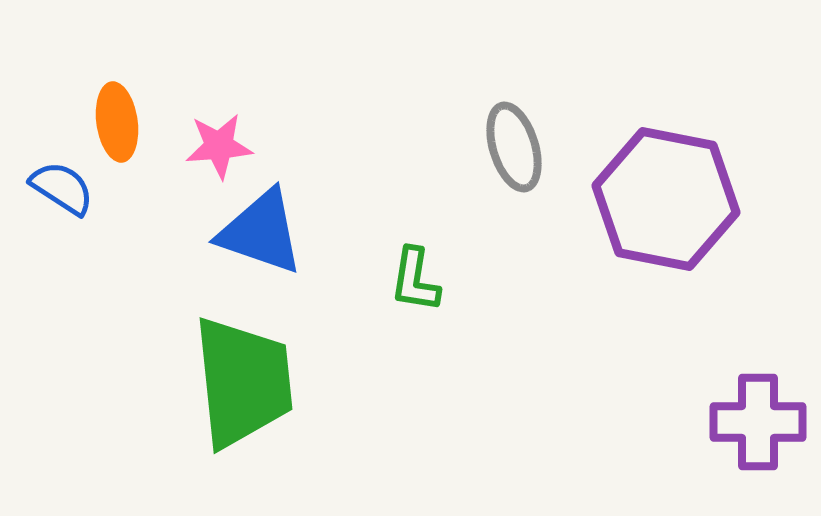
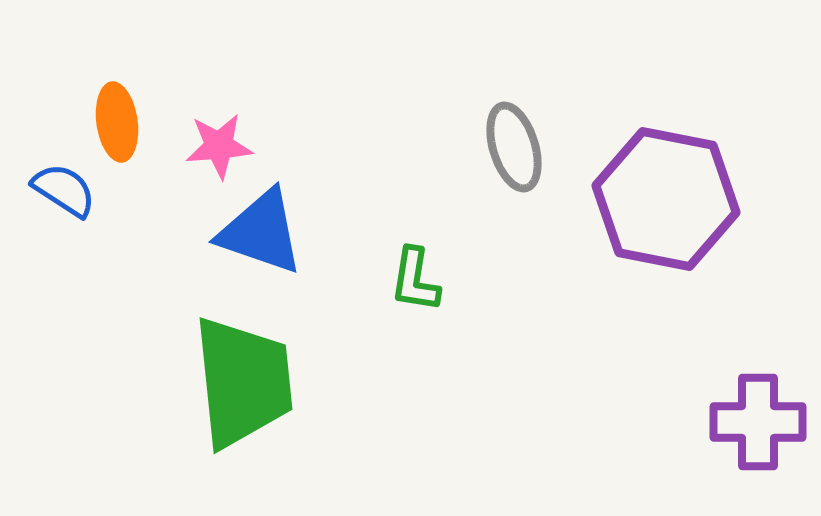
blue semicircle: moved 2 px right, 2 px down
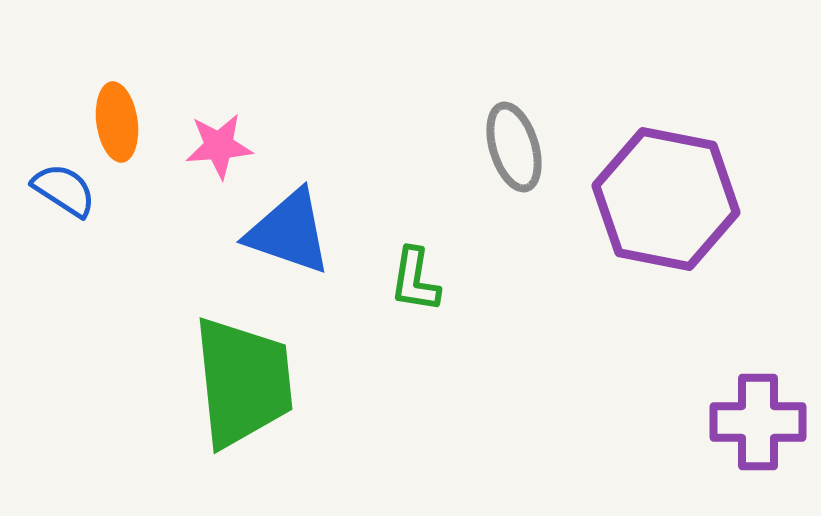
blue triangle: moved 28 px right
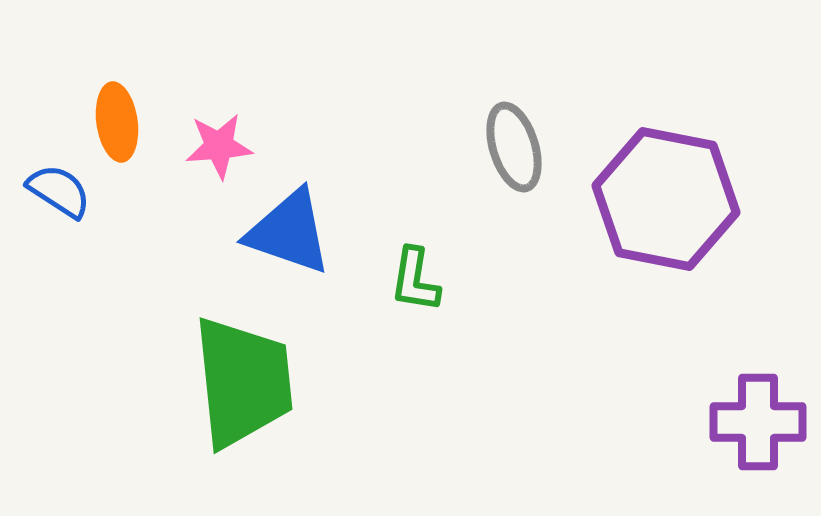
blue semicircle: moved 5 px left, 1 px down
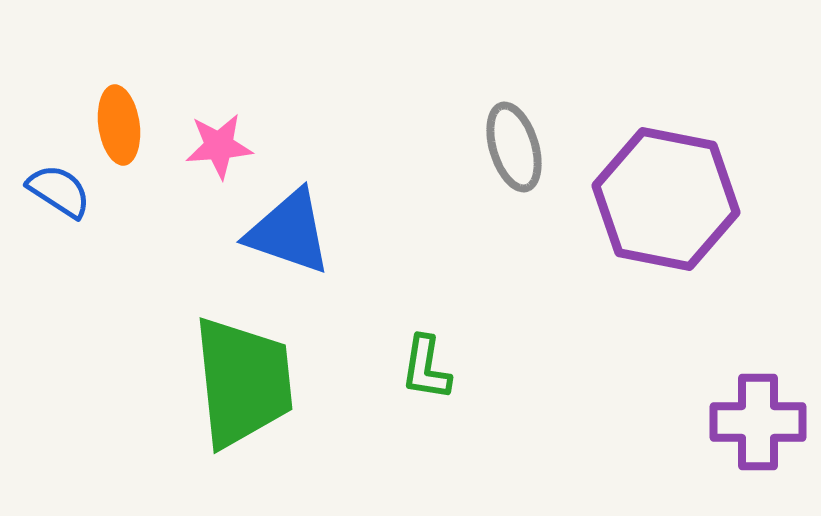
orange ellipse: moved 2 px right, 3 px down
green L-shape: moved 11 px right, 88 px down
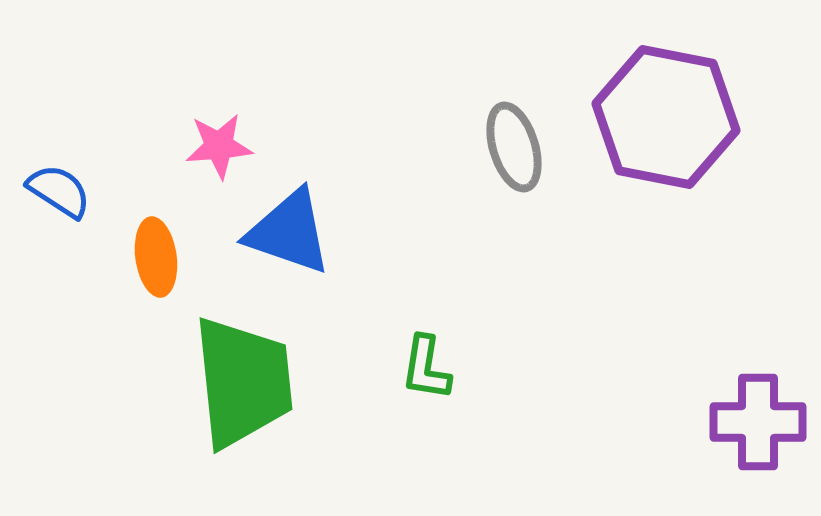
orange ellipse: moved 37 px right, 132 px down
purple hexagon: moved 82 px up
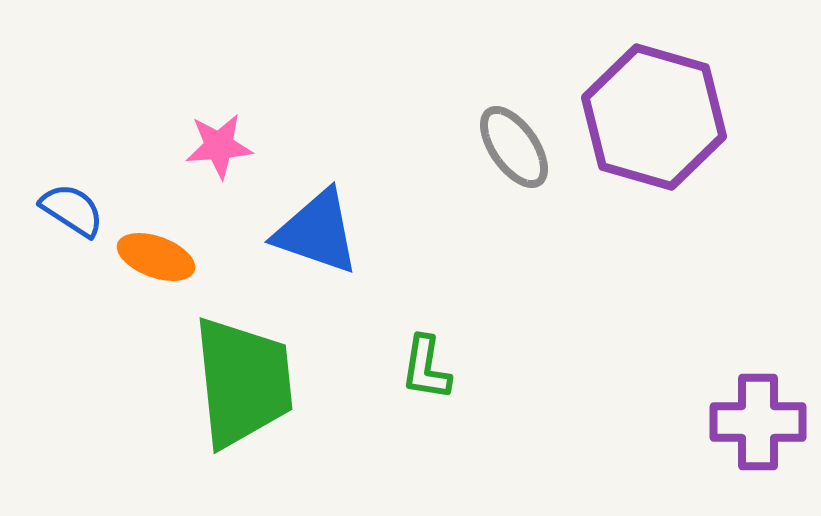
purple hexagon: moved 12 px left; rotated 5 degrees clockwise
gray ellipse: rotated 18 degrees counterclockwise
blue semicircle: moved 13 px right, 19 px down
blue triangle: moved 28 px right
orange ellipse: rotated 62 degrees counterclockwise
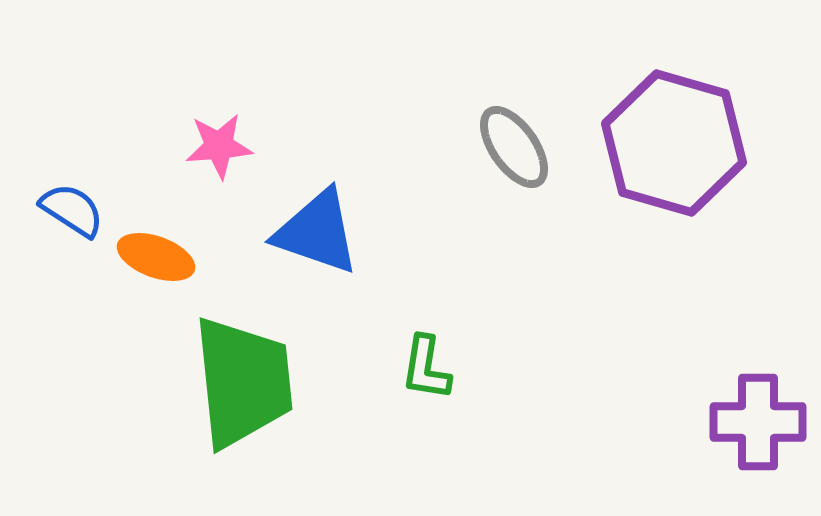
purple hexagon: moved 20 px right, 26 px down
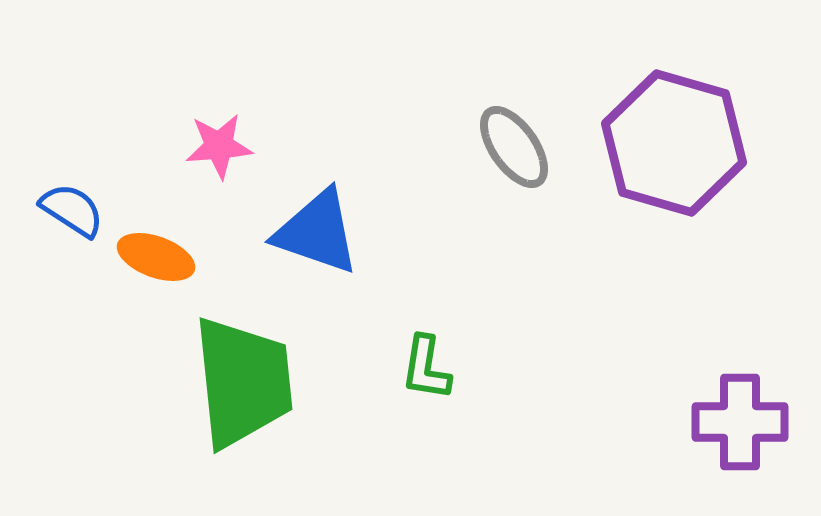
purple cross: moved 18 px left
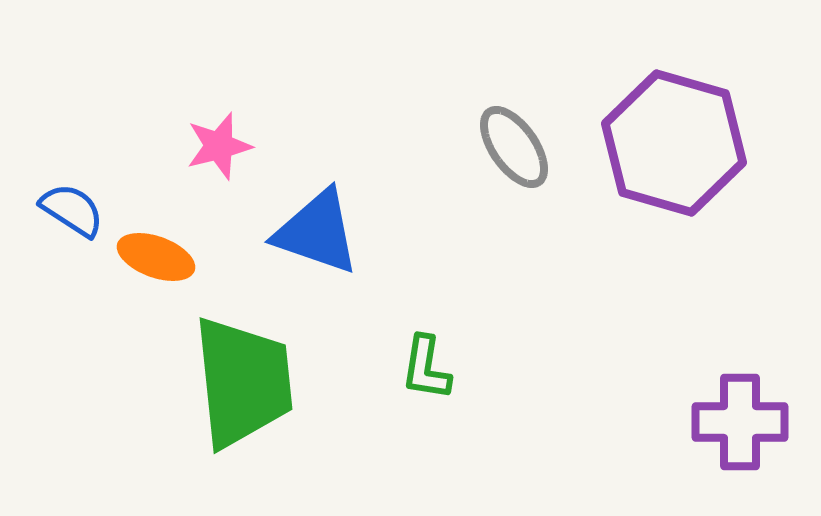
pink star: rotated 10 degrees counterclockwise
